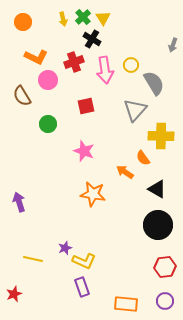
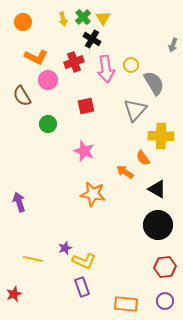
pink arrow: moved 1 px right, 1 px up
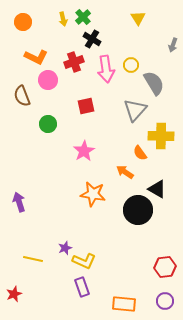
yellow triangle: moved 35 px right
brown semicircle: rotated 10 degrees clockwise
pink star: rotated 20 degrees clockwise
orange semicircle: moved 3 px left, 5 px up
black circle: moved 20 px left, 15 px up
orange rectangle: moved 2 px left
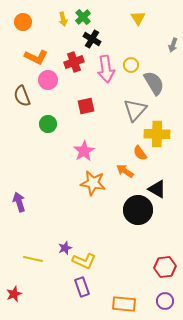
yellow cross: moved 4 px left, 2 px up
orange arrow: moved 1 px up
orange star: moved 11 px up
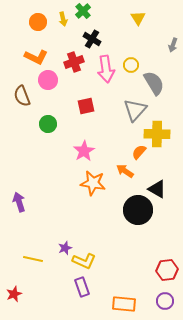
green cross: moved 6 px up
orange circle: moved 15 px right
orange semicircle: moved 1 px left, 1 px up; rotated 77 degrees clockwise
red hexagon: moved 2 px right, 3 px down
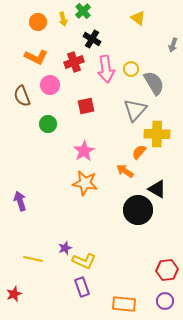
yellow triangle: rotated 21 degrees counterclockwise
yellow circle: moved 4 px down
pink circle: moved 2 px right, 5 px down
orange star: moved 8 px left
purple arrow: moved 1 px right, 1 px up
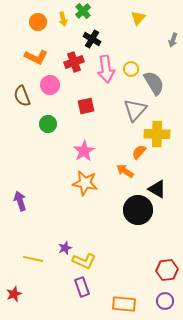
yellow triangle: rotated 35 degrees clockwise
gray arrow: moved 5 px up
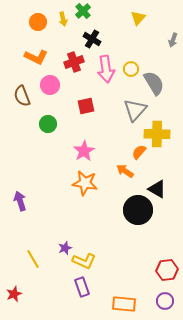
yellow line: rotated 48 degrees clockwise
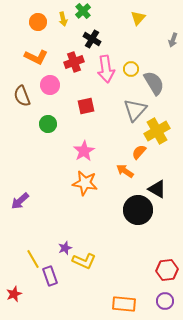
yellow cross: moved 3 px up; rotated 30 degrees counterclockwise
purple arrow: rotated 114 degrees counterclockwise
purple rectangle: moved 32 px left, 11 px up
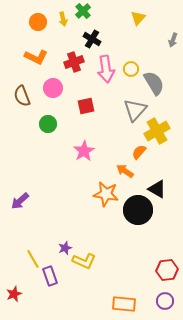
pink circle: moved 3 px right, 3 px down
orange star: moved 21 px right, 11 px down
